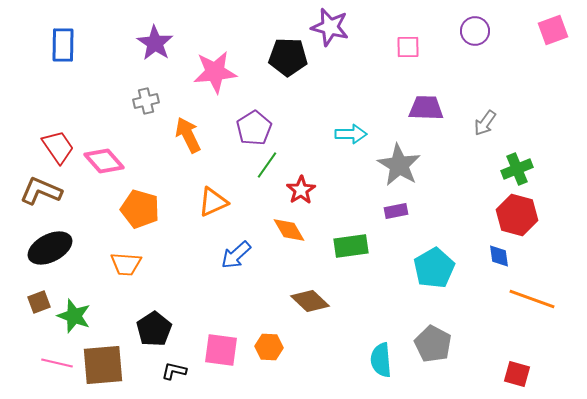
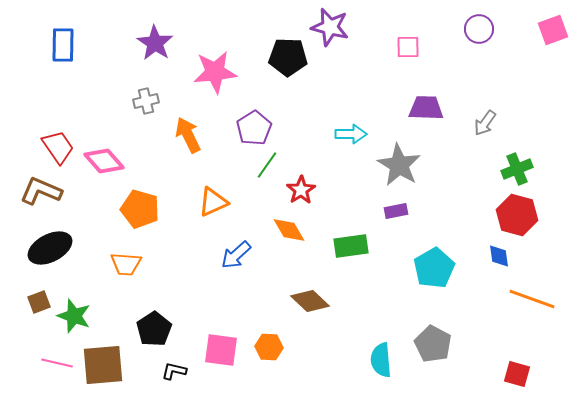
purple circle at (475, 31): moved 4 px right, 2 px up
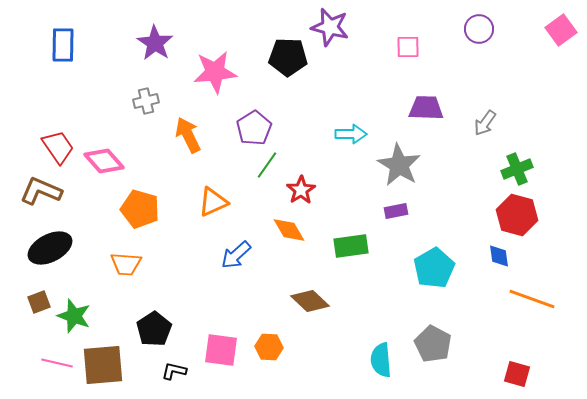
pink square at (553, 30): moved 8 px right; rotated 16 degrees counterclockwise
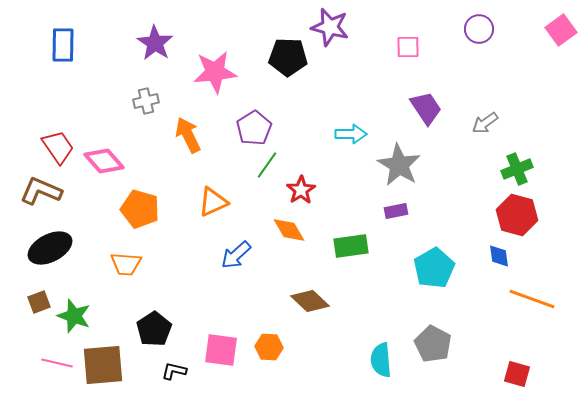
purple trapezoid at (426, 108): rotated 54 degrees clockwise
gray arrow at (485, 123): rotated 20 degrees clockwise
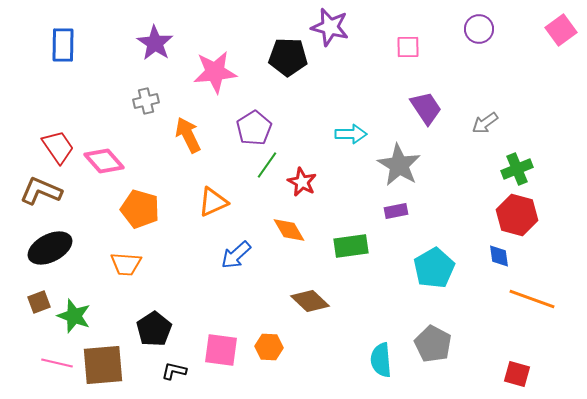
red star at (301, 190): moved 1 px right, 8 px up; rotated 12 degrees counterclockwise
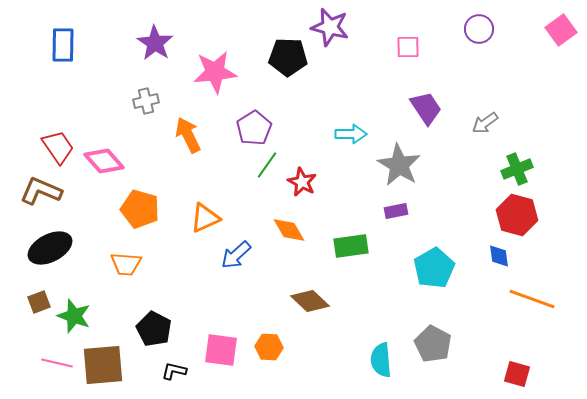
orange triangle at (213, 202): moved 8 px left, 16 px down
black pentagon at (154, 329): rotated 12 degrees counterclockwise
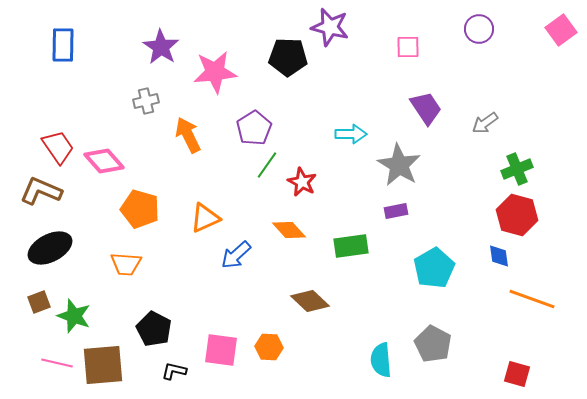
purple star at (155, 43): moved 6 px right, 4 px down
orange diamond at (289, 230): rotated 12 degrees counterclockwise
